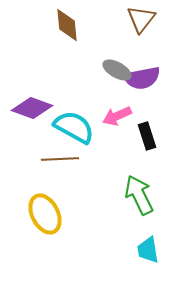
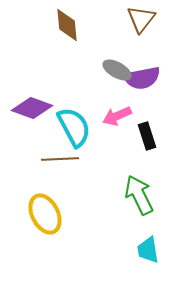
cyan semicircle: rotated 33 degrees clockwise
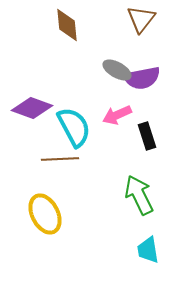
pink arrow: moved 1 px up
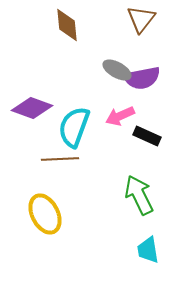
pink arrow: moved 3 px right, 1 px down
cyan semicircle: rotated 132 degrees counterclockwise
black rectangle: rotated 48 degrees counterclockwise
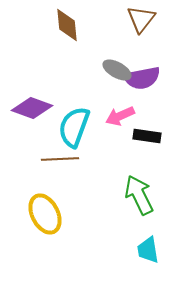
black rectangle: rotated 16 degrees counterclockwise
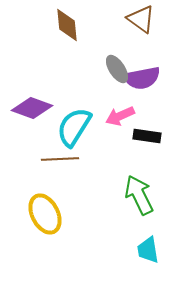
brown triangle: rotated 32 degrees counterclockwise
gray ellipse: moved 1 px up; rotated 28 degrees clockwise
cyan semicircle: rotated 12 degrees clockwise
